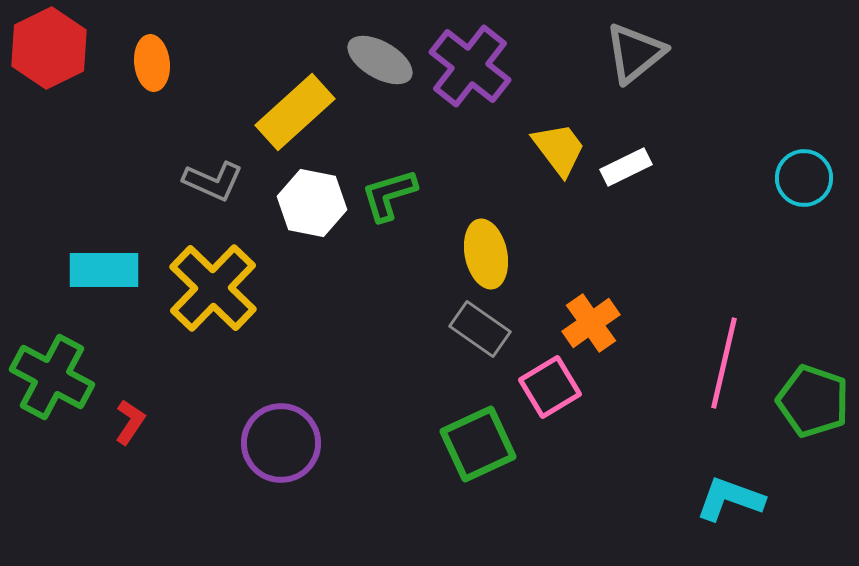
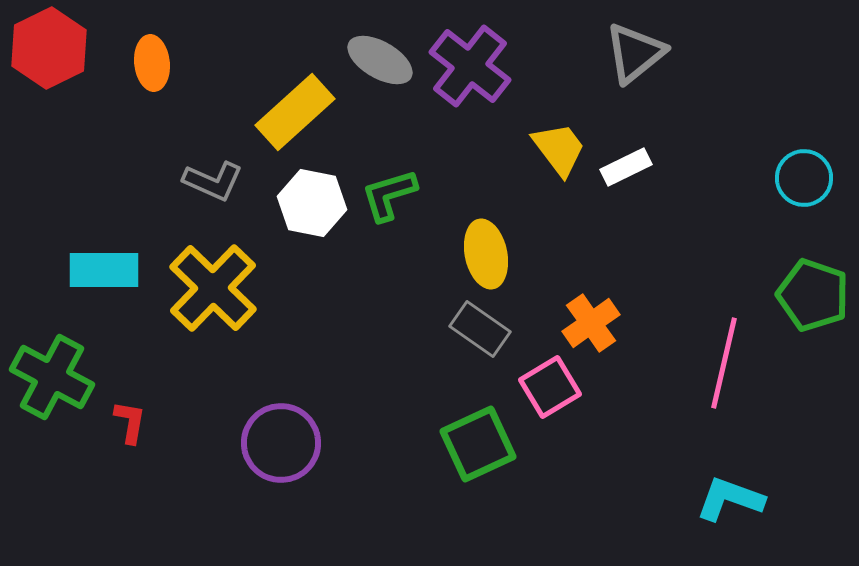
green pentagon: moved 106 px up
red L-shape: rotated 24 degrees counterclockwise
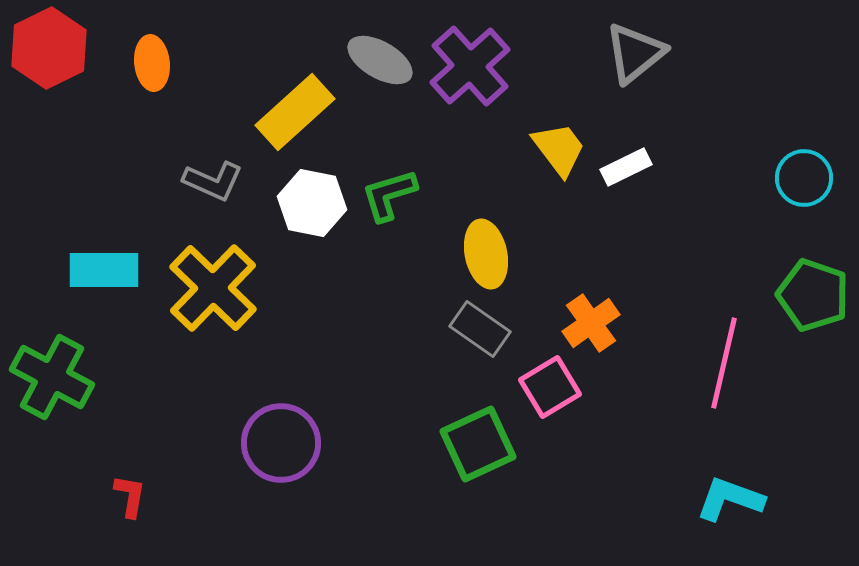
purple cross: rotated 10 degrees clockwise
red L-shape: moved 74 px down
